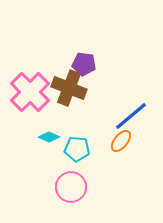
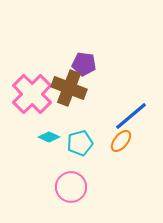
pink cross: moved 2 px right, 2 px down
cyan pentagon: moved 3 px right, 6 px up; rotated 20 degrees counterclockwise
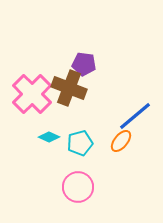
blue line: moved 4 px right
pink circle: moved 7 px right
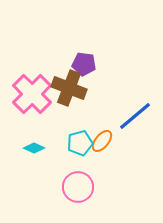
cyan diamond: moved 15 px left, 11 px down
orange ellipse: moved 19 px left
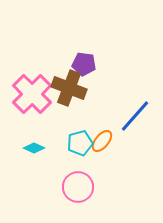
blue line: rotated 9 degrees counterclockwise
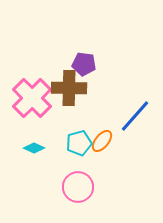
brown cross: rotated 20 degrees counterclockwise
pink cross: moved 4 px down
cyan pentagon: moved 1 px left
